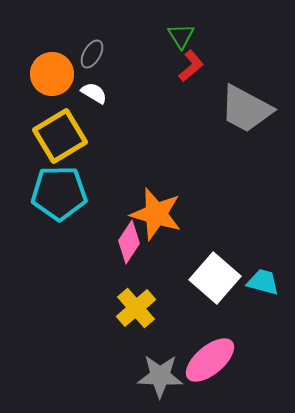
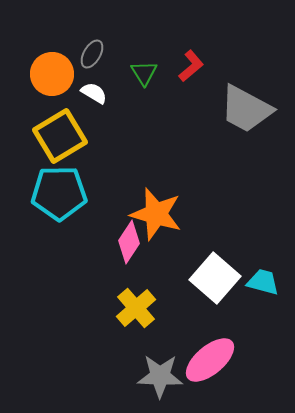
green triangle: moved 37 px left, 37 px down
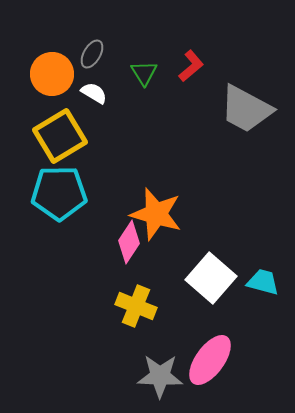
white square: moved 4 px left
yellow cross: moved 2 px up; rotated 27 degrees counterclockwise
pink ellipse: rotated 14 degrees counterclockwise
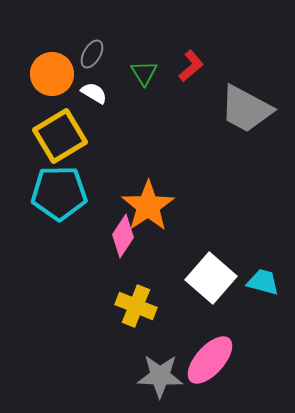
orange star: moved 8 px left, 8 px up; rotated 22 degrees clockwise
pink diamond: moved 6 px left, 6 px up
pink ellipse: rotated 6 degrees clockwise
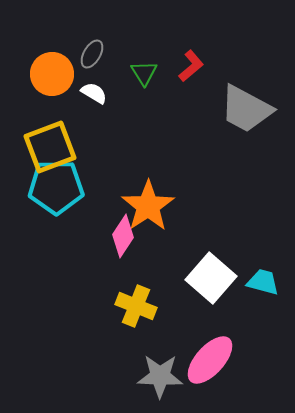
yellow square: moved 10 px left, 11 px down; rotated 10 degrees clockwise
cyan pentagon: moved 3 px left, 6 px up
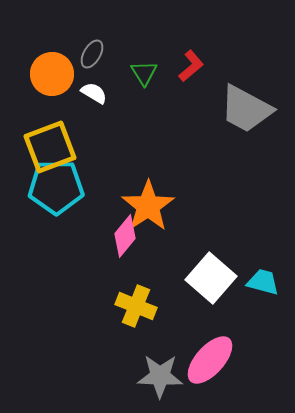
pink diamond: moved 2 px right; rotated 6 degrees clockwise
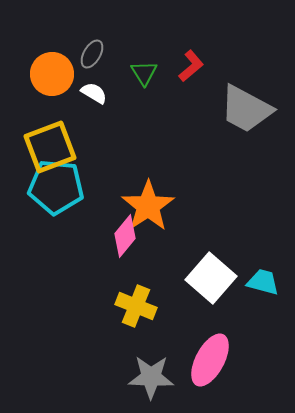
cyan pentagon: rotated 6 degrees clockwise
pink ellipse: rotated 14 degrees counterclockwise
gray star: moved 9 px left, 1 px down
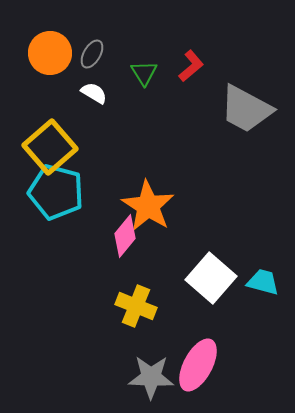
orange circle: moved 2 px left, 21 px up
yellow square: rotated 20 degrees counterclockwise
cyan pentagon: moved 5 px down; rotated 10 degrees clockwise
orange star: rotated 6 degrees counterclockwise
pink ellipse: moved 12 px left, 5 px down
